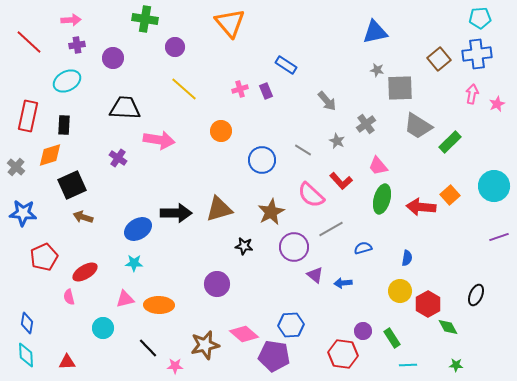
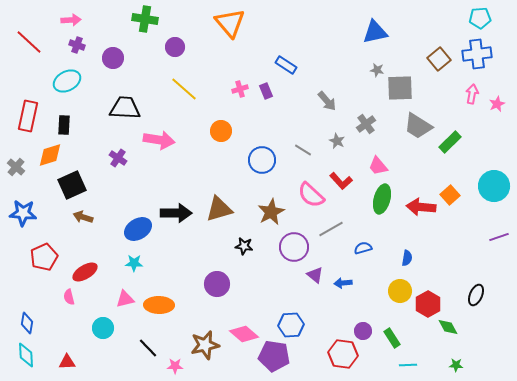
purple cross at (77, 45): rotated 28 degrees clockwise
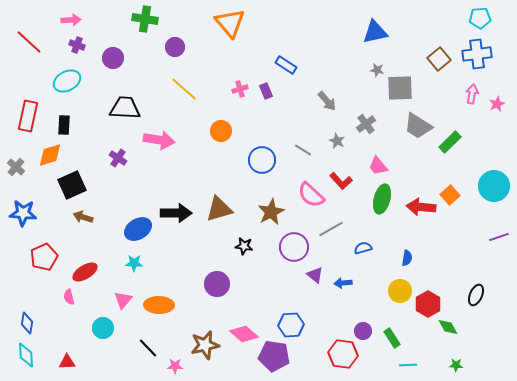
pink triangle at (125, 299): moved 2 px left, 1 px down; rotated 36 degrees counterclockwise
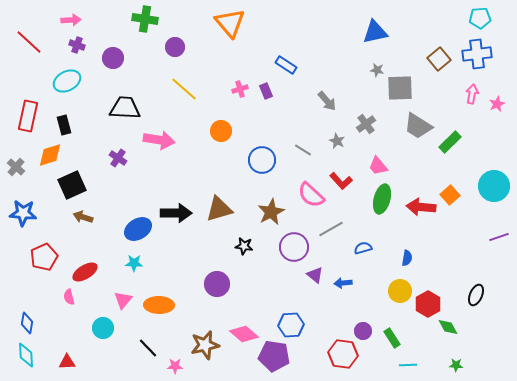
black rectangle at (64, 125): rotated 18 degrees counterclockwise
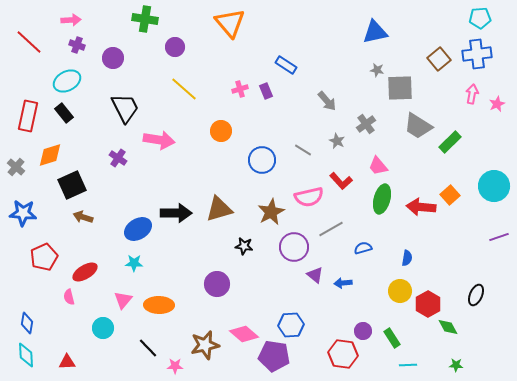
black trapezoid at (125, 108): rotated 60 degrees clockwise
black rectangle at (64, 125): moved 12 px up; rotated 24 degrees counterclockwise
pink semicircle at (311, 195): moved 2 px left, 2 px down; rotated 56 degrees counterclockwise
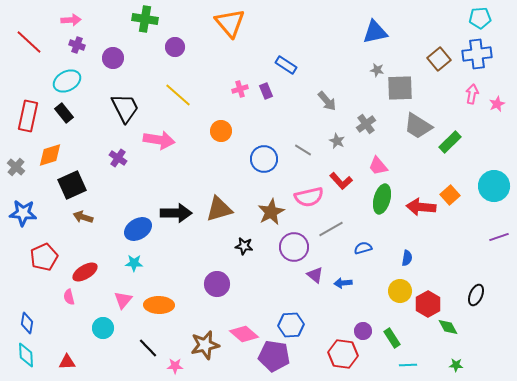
yellow line at (184, 89): moved 6 px left, 6 px down
blue circle at (262, 160): moved 2 px right, 1 px up
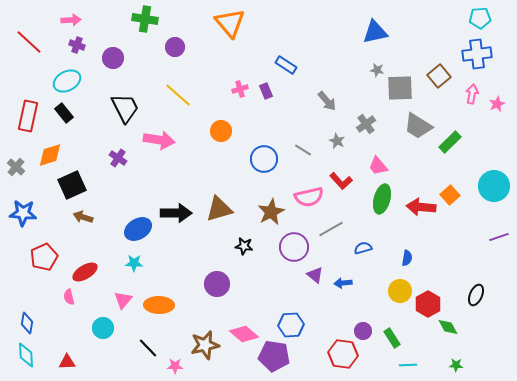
brown square at (439, 59): moved 17 px down
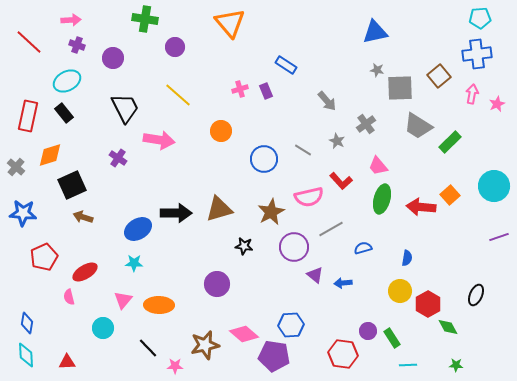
purple circle at (363, 331): moved 5 px right
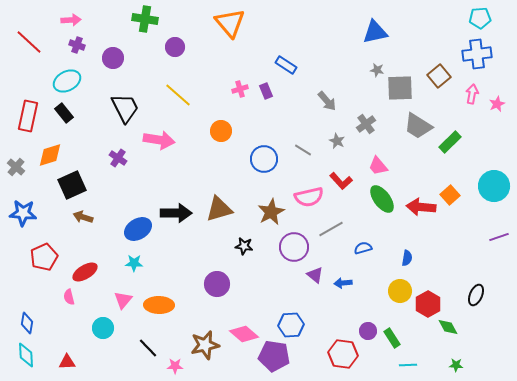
green ellipse at (382, 199): rotated 52 degrees counterclockwise
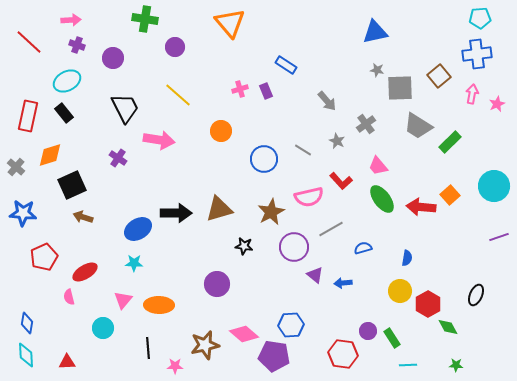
black line at (148, 348): rotated 40 degrees clockwise
